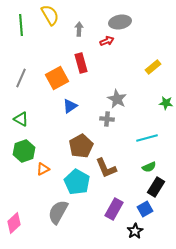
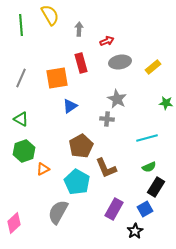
gray ellipse: moved 40 px down
orange square: rotated 20 degrees clockwise
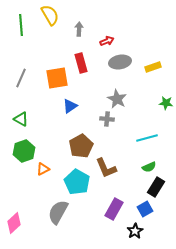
yellow rectangle: rotated 21 degrees clockwise
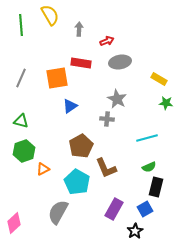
red rectangle: rotated 66 degrees counterclockwise
yellow rectangle: moved 6 px right, 12 px down; rotated 49 degrees clockwise
green triangle: moved 2 px down; rotated 14 degrees counterclockwise
black rectangle: rotated 18 degrees counterclockwise
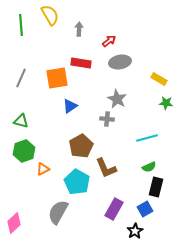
red arrow: moved 2 px right; rotated 16 degrees counterclockwise
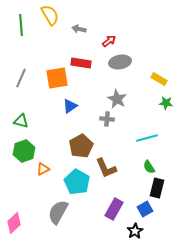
gray arrow: rotated 80 degrees counterclockwise
green semicircle: rotated 80 degrees clockwise
black rectangle: moved 1 px right, 1 px down
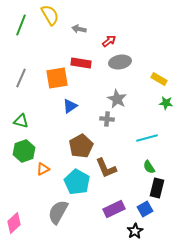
green line: rotated 25 degrees clockwise
purple rectangle: rotated 35 degrees clockwise
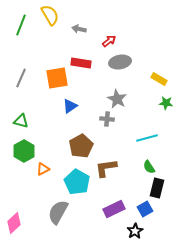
green hexagon: rotated 10 degrees counterclockwise
brown L-shape: rotated 105 degrees clockwise
